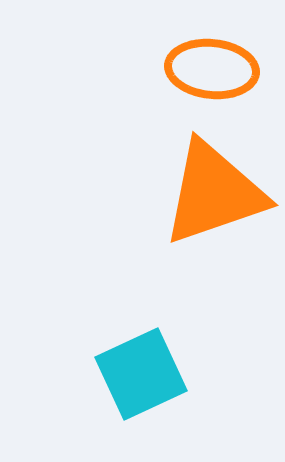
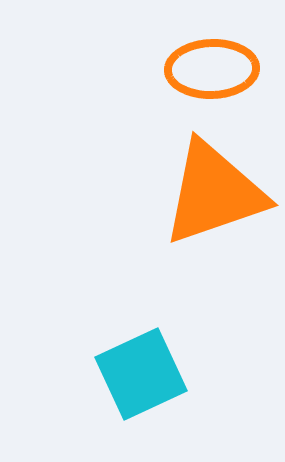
orange ellipse: rotated 8 degrees counterclockwise
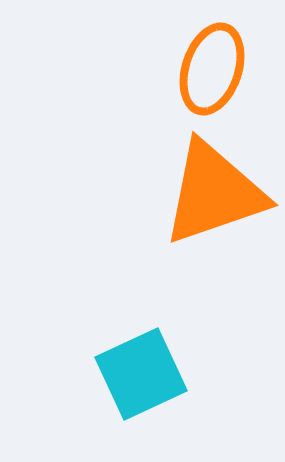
orange ellipse: rotated 70 degrees counterclockwise
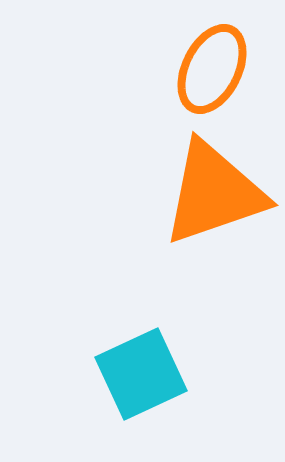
orange ellipse: rotated 8 degrees clockwise
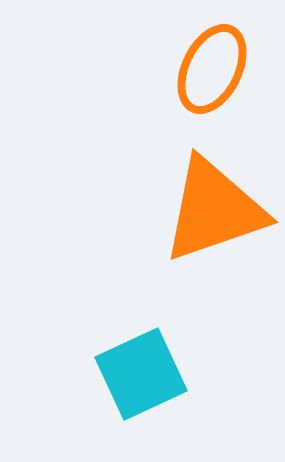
orange triangle: moved 17 px down
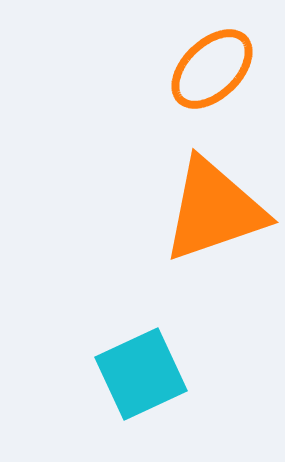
orange ellipse: rotated 20 degrees clockwise
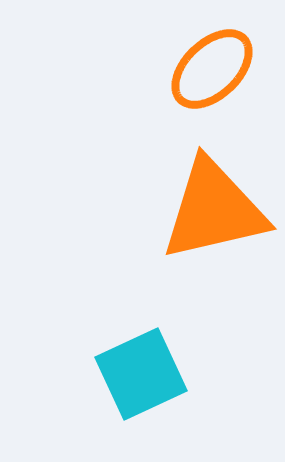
orange triangle: rotated 6 degrees clockwise
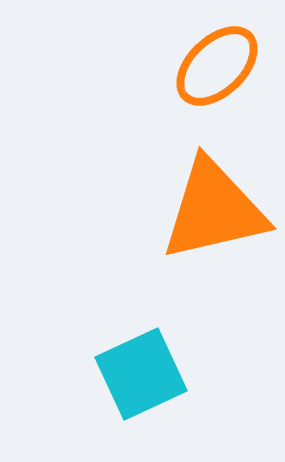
orange ellipse: moved 5 px right, 3 px up
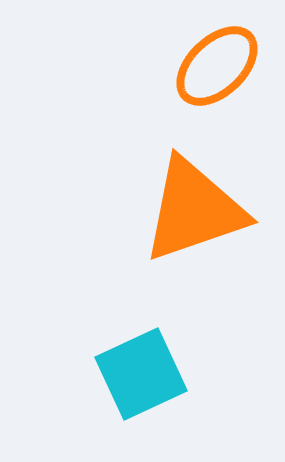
orange triangle: moved 20 px left; rotated 6 degrees counterclockwise
